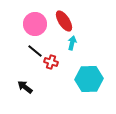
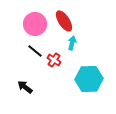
red cross: moved 3 px right, 2 px up; rotated 16 degrees clockwise
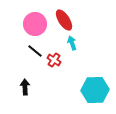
red ellipse: moved 1 px up
cyan arrow: rotated 32 degrees counterclockwise
cyan hexagon: moved 6 px right, 11 px down
black arrow: rotated 49 degrees clockwise
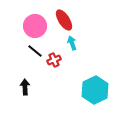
pink circle: moved 2 px down
red cross: rotated 32 degrees clockwise
cyan hexagon: rotated 24 degrees counterclockwise
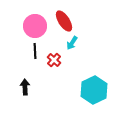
red ellipse: moved 1 px down
cyan arrow: rotated 128 degrees counterclockwise
black line: rotated 49 degrees clockwise
red cross: rotated 24 degrees counterclockwise
cyan hexagon: moved 1 px left
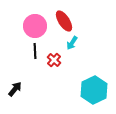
black arrow: moved 10 px left, 2 px down; rotated 42 degrees clockwise
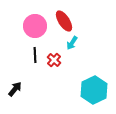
black line: moved 4 px down
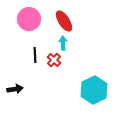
pink circle: moved 6 px left, 7 px up
cyan arrow: moved 9 px left; rotated 144 degrees clockwise
black arrow: rotated 42 degrees clockwise
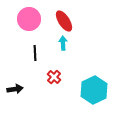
black line: moved 2 px up
red cross: moved 17 px down
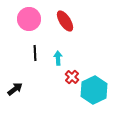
red ellipse: moved 1 px right
cyan arrow: moved 5 px left, 15 px down
red cross: moved 18 px right
black arrow: rotated 28 degrees counterclockwise
